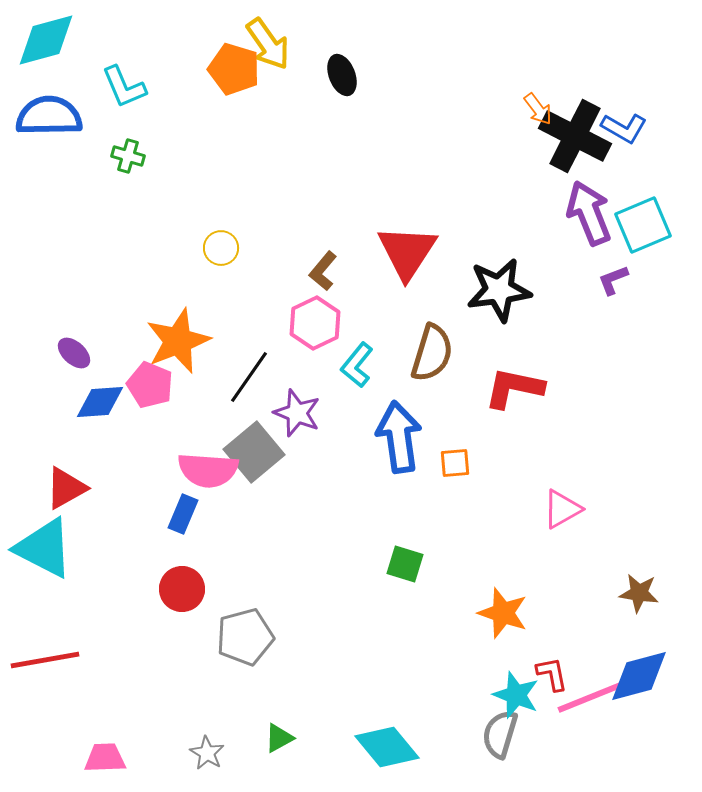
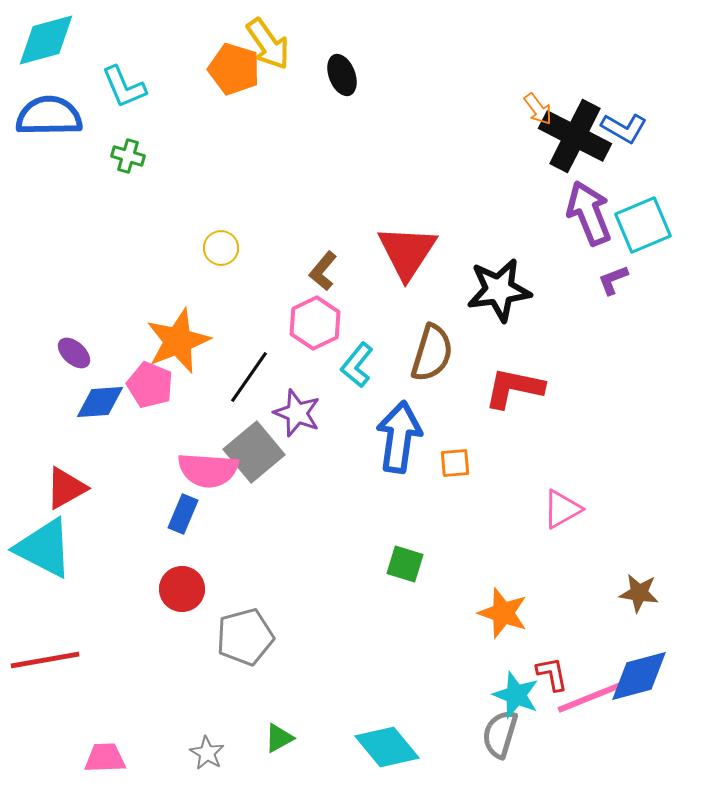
blue arrow at (399, 437): rotated 16 degrees clockwise
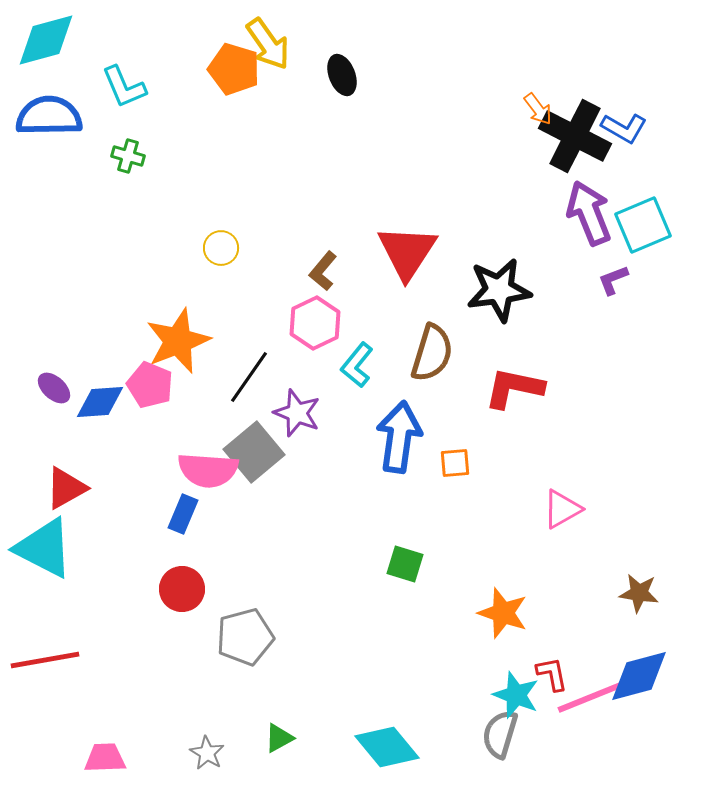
purple ellipse at (74, 353): moved 20 px left, 35 px down
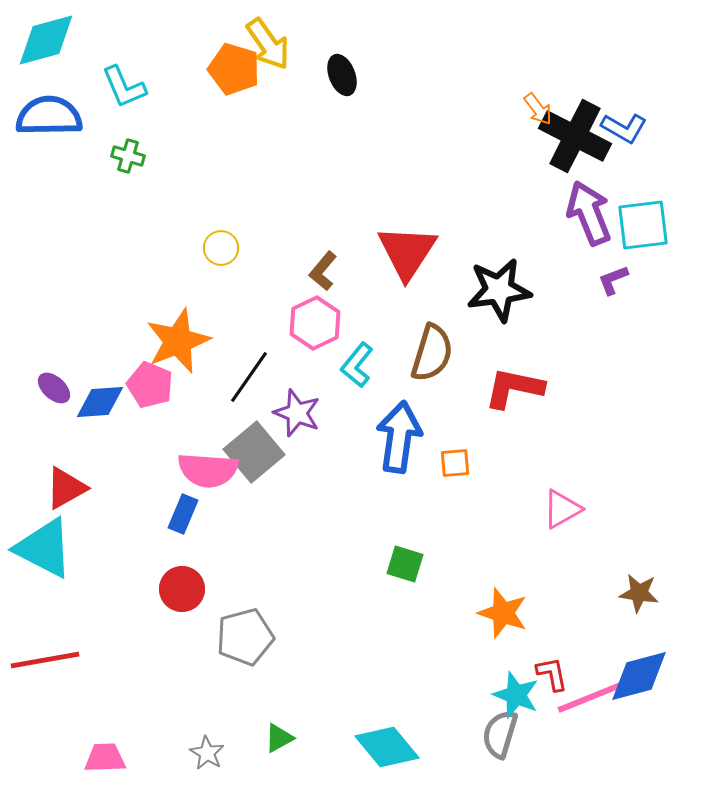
cyan square at (643, 225): rotated 16 degrees clockwise
